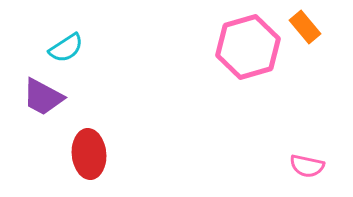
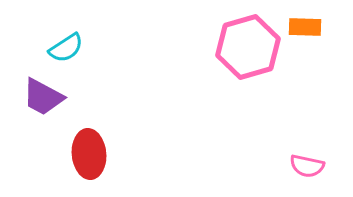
orange rectangle: rotated 48 degrees counterclockwise
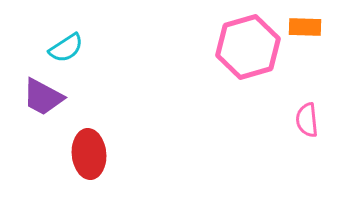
pink semicircle: moved 46 px up; rotated 72 degrees clockwise
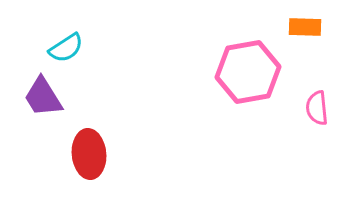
pink hexagon: moved 25 px down; rotated 6 degrees clockwise
purple trapezoid: rotated 30 degrees clockwise
pink semicircle: moved 10 px right, 12 px up
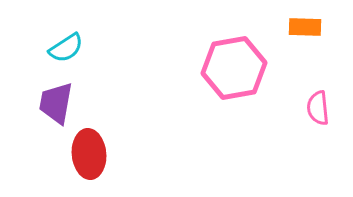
pink hexagon: moved 14 px left, 4 px up
purple trapezoid: moved 13 px right, 6 px down; rotated 42 degrees clockwise
pink semicircle: moved 1 px right
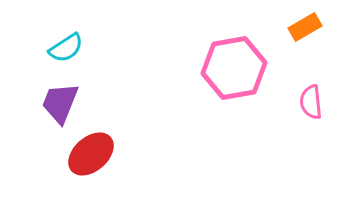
orange rectangle: rotated 32 degrees counterclockwise
purple trapezoid: moved 4 px right; rotated 12 degrees clockwise
pink semicircle: moved 7 px left, 6 px up
red ellipse: moved 2 px right; rotated 54 degrees clockwise
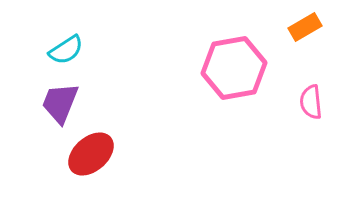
cyan semicircle: moved 2 px down
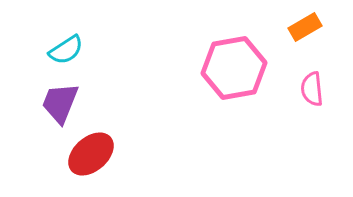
pink semicircle: moved 1 px right, 13 px up
